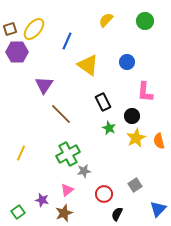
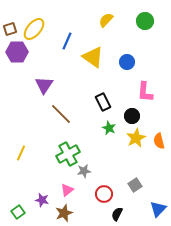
yellow triangle: moved 5 px right, 8 px up
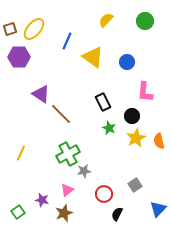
purple hexagon: moved 2 px right, 5 px down
purple triangle: moved 3 px left, 9 px down; rotated 30 degrees counterclockwise
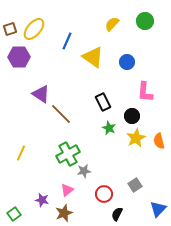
yellow semicircle: moved 6 px right, 4 px down
green square: moved 4 px left, 2 px down
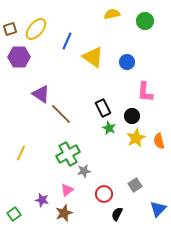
yellow semicircle: moved 10 px up; rotated 35 degrees clockwise
yellow ellipse: moved 2 px right
black rectangle: moved 6 px down
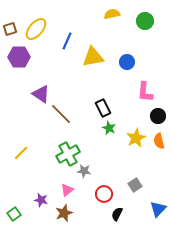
yellow triangle: rotated 45 degrees counterclockwise
black circle: moved 26 px right
yellow line: rotated 21 degrees clockwise
gray star: rotated 16 degrees clockwise
purple star: moved 1 px left
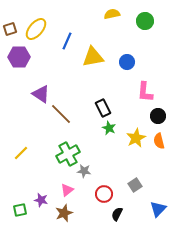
green square: moved 6 px right, 4 px up; rotated 24 degrees clockwise
